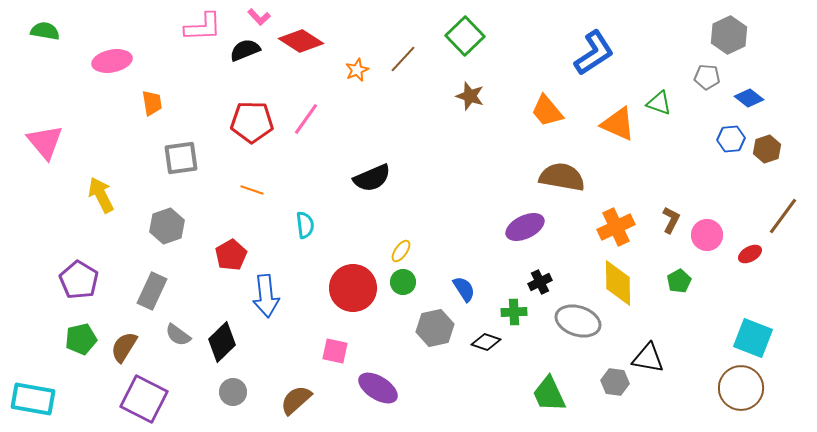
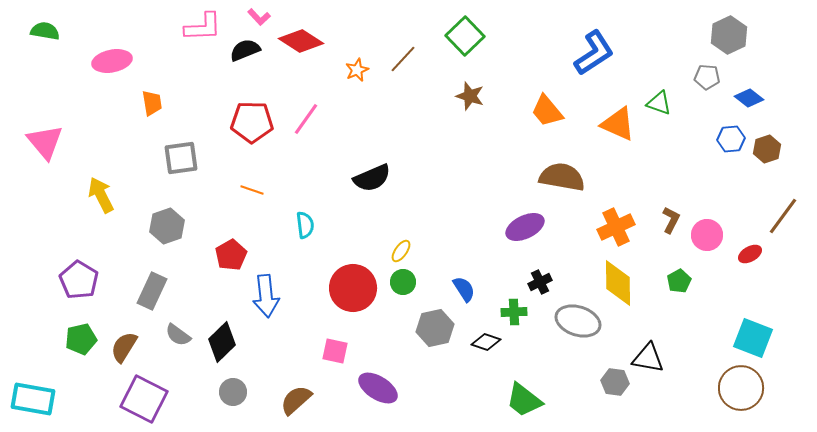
green trapezoid at (549, 394): moved 25 px left, 6 px down; rotated 27 degrees counterclockwise
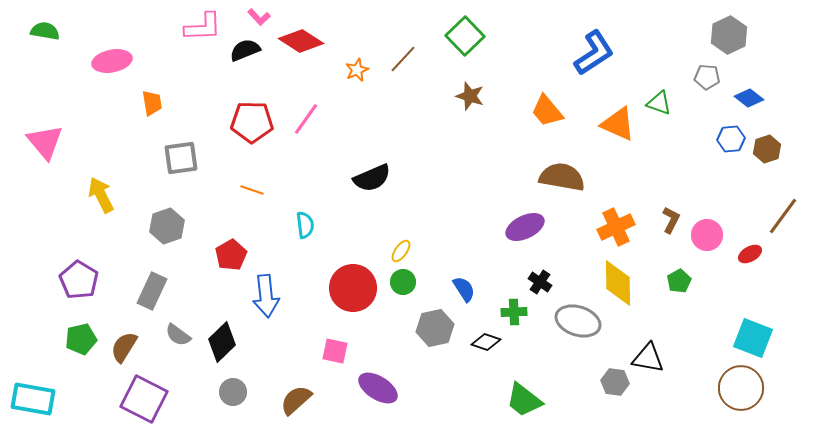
black cross at (540, 282): rotated 30 degrees counterclockwise
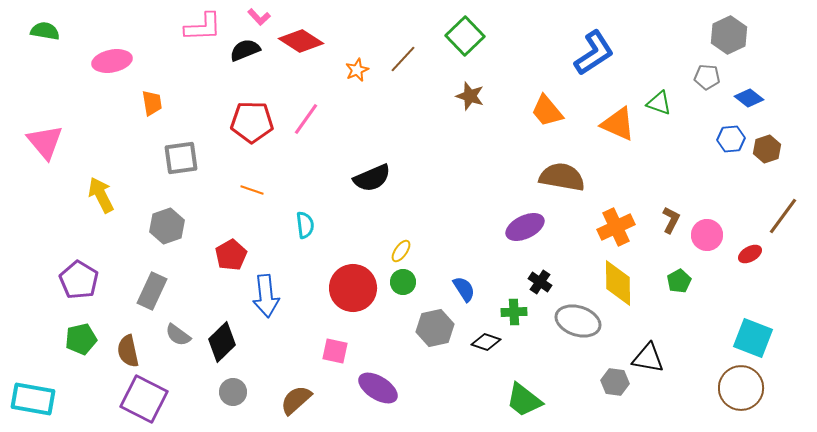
brown semicircle at (124, 347): moved 4 px right, 4 px down; rotated 44 degrees counterclockwise
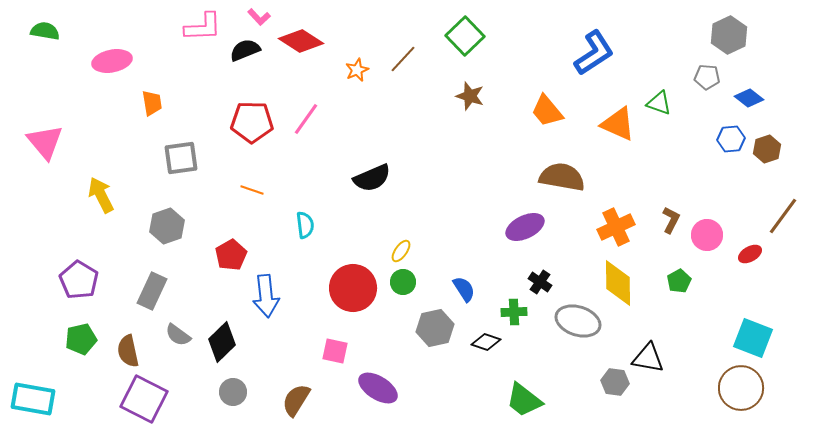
brown semicircle at (296, 400): rotated 16 degrees counterclockwise
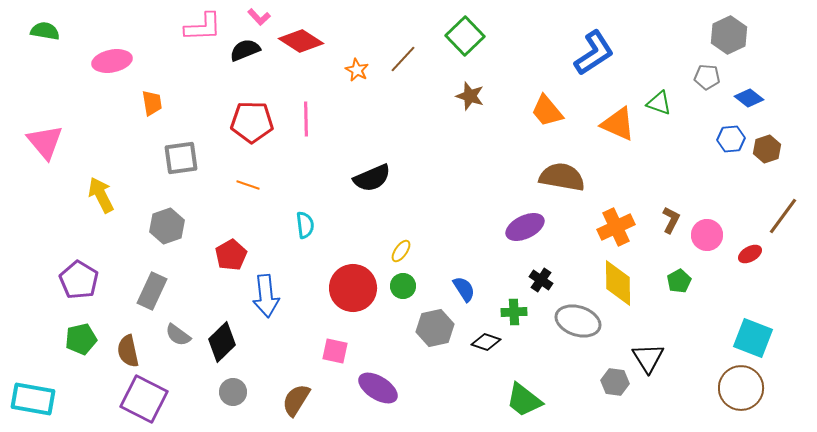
orange star at (357, 70): rotated 20 degrees counterclockwise
pink line at (306, 119): rotated 36 degrees counterclockwise
orange line at (252, 190): moved 4 px left, 5 px up
green circle at (403, 282): moved 4 px down
black cross at (540, 282): moved 1 px right, 2 px up
black triangle at (648, 358): rotated 48 degrees clockwise
